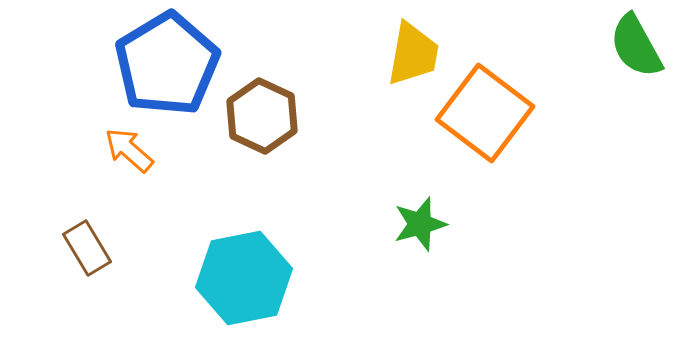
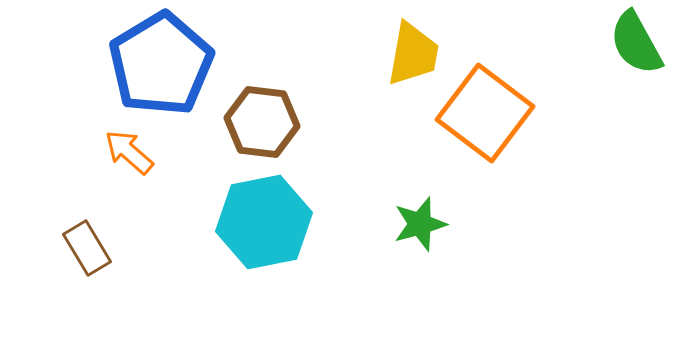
green semicircle: moved 3 px up
blue pentagon: moved 6 px left
brown hexagon: moved 6 px down; rotated 18 degrees counterclockwise
orange arrow: moved 2 px down
cyan hexagon: moved 20 px right, 56 px up
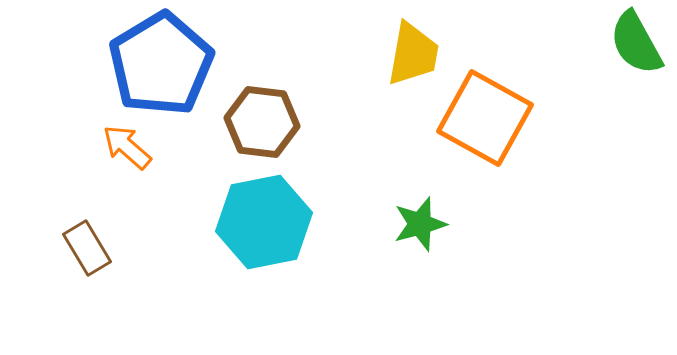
orange square: moved 5 px down; rotated 8 degrees counterclockwise
orange arrow: moved 2 px left, 5 px up
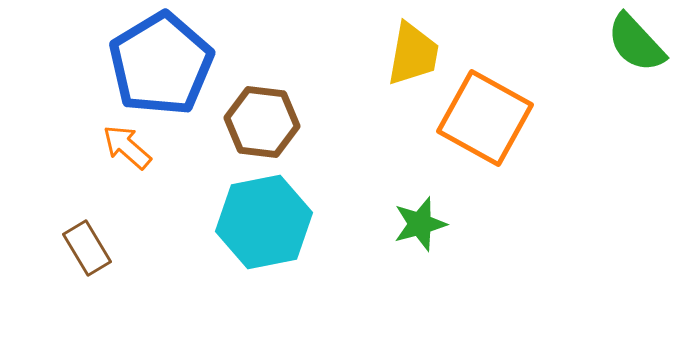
green semicircle: rotated 14 degrees counterclockwise
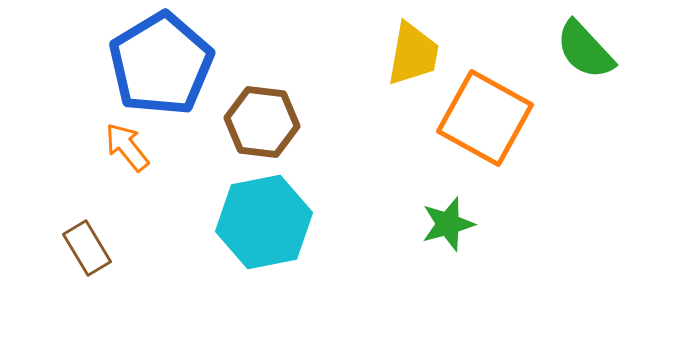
green semicircle: moved 51 px left, 7 px down
orange arrow: rotated 10 degrees clockwise
green star: moved 28 px right
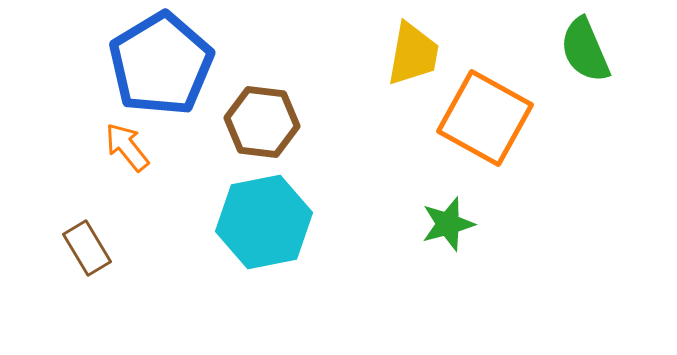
green semicircle: rotated 20 degrees clockwise
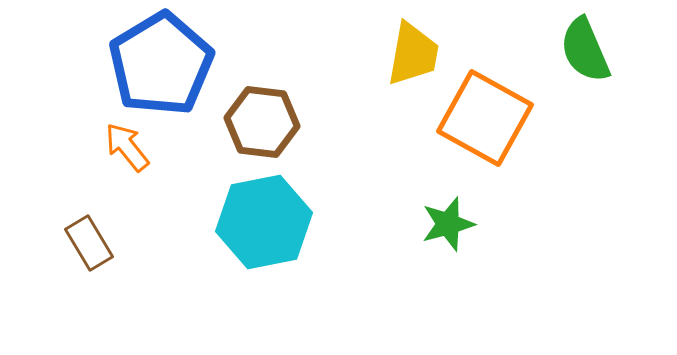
brown rectangle: moved 2 px right, 5 px up
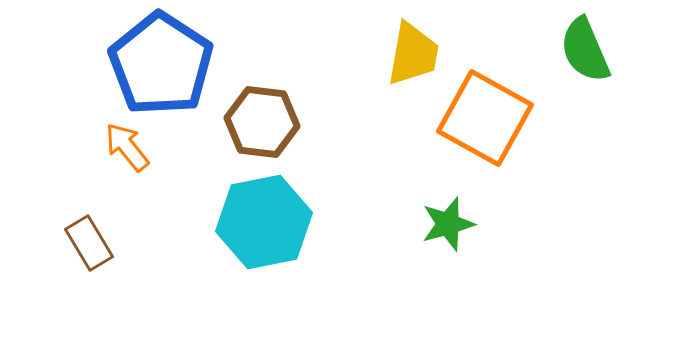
blue pentagon: rotated 8 degrees counterclockwise
